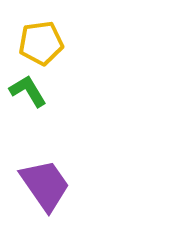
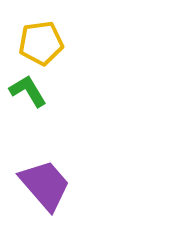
purple trapezoid: rotated 6 degrees counterclockwise
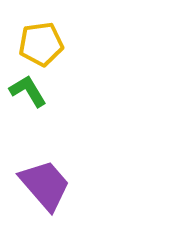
yellow pentagon: moved 1 px down
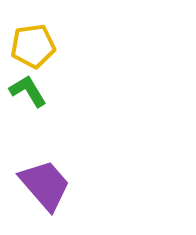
yellow pentagon: moved 8 px left, 2 px down
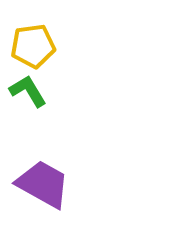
purple trapezoid: moved 2 px left, 1 px up; rotated 20 degrees counterclockwise
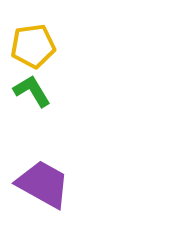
green L-shape: moved 4 px right
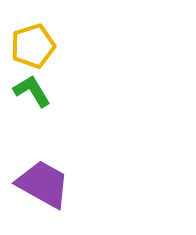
yellow pentagon: rotated 9 degrees counterclockwise
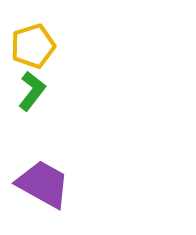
green L-shape: rotated 69 degrees clockwise
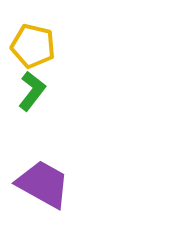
yellow pentagon: rotated 30 degrees clockwise
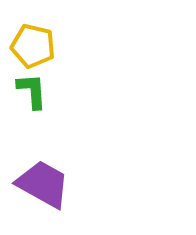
green L-shape: rotated 42 degrees counterclockwise
